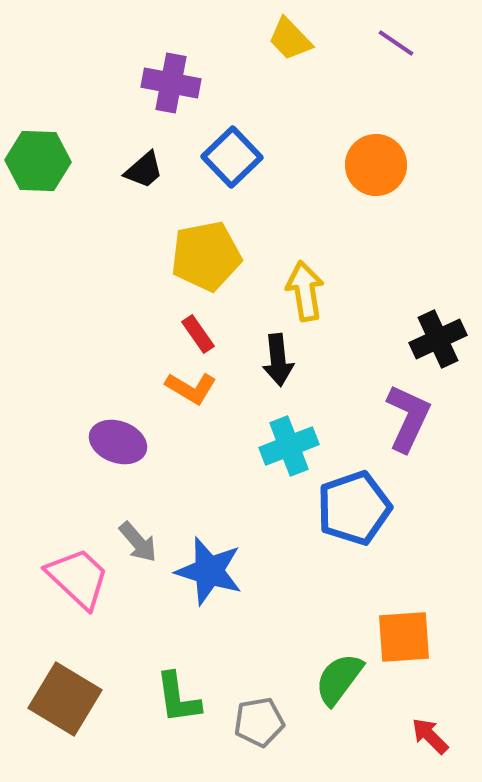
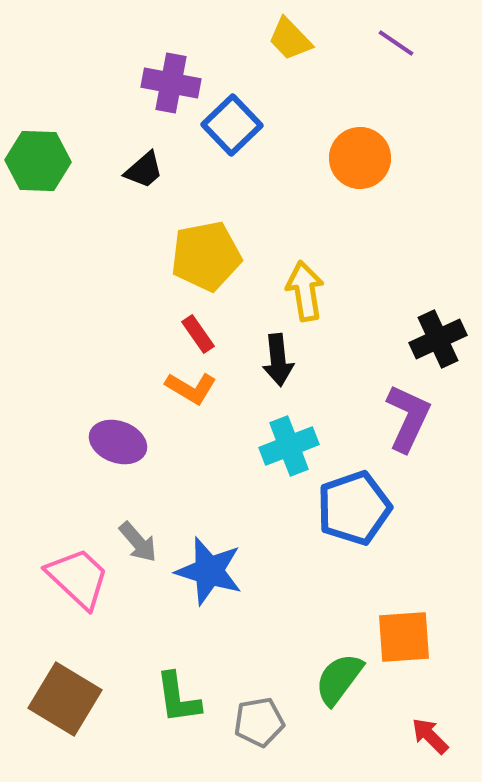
blue square: moved 32 px up
orange circle: moved 16 px left, 7 px up
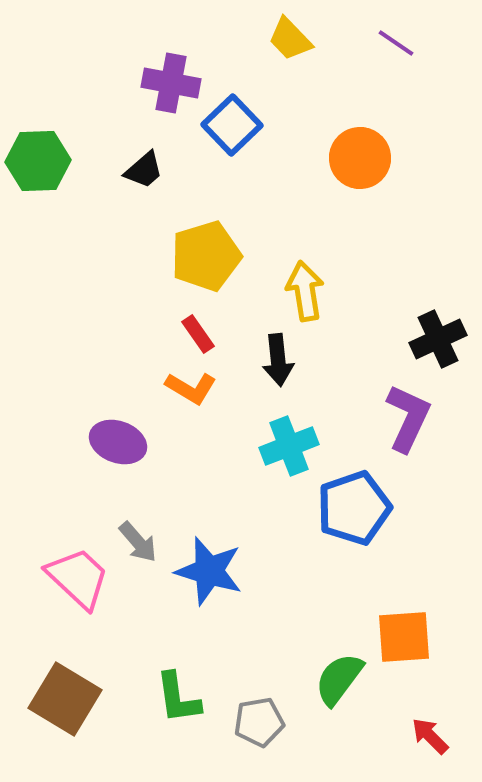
green hexagon: rotated 4 degrees counterclockwise
yellow pentagon: rotated 6 degrees counterclockwise
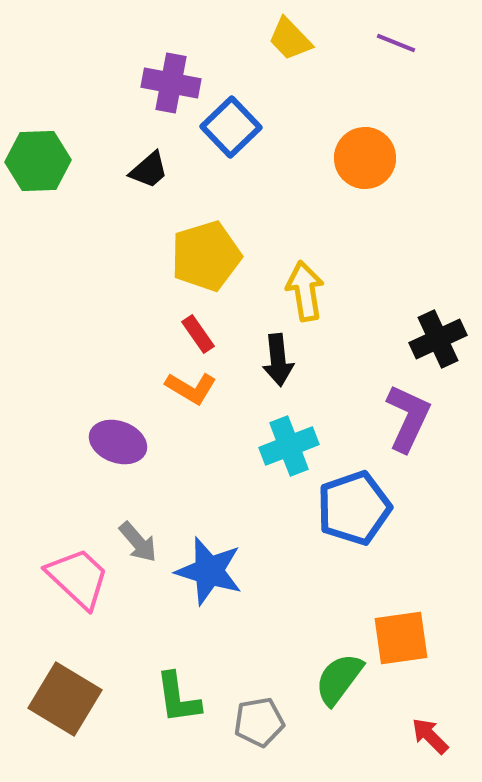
purple line: rotated 12 degrees counterclockwise
blue square: moved 1 px left, 2 px down
orange circle: moved 5 px right
black trapezoid: moved 5 px right
orange square: moved 3 px left, 1 px down; rotated 4 degrees counterclockwise
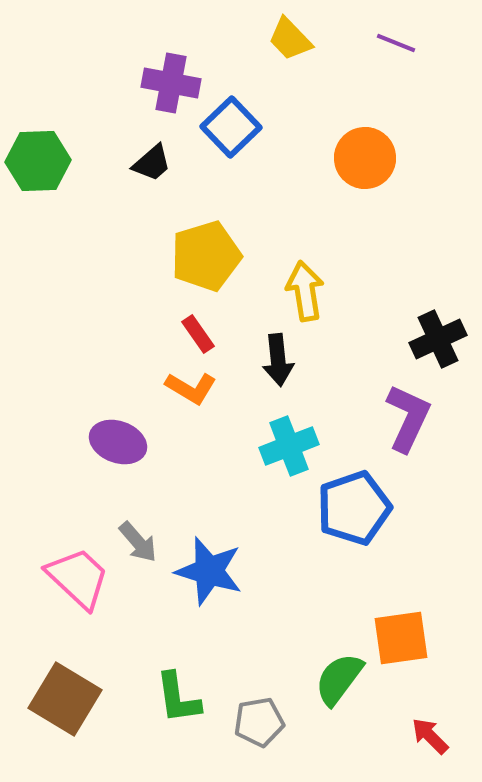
black trapezoid: moved 3 px right, 7 px up
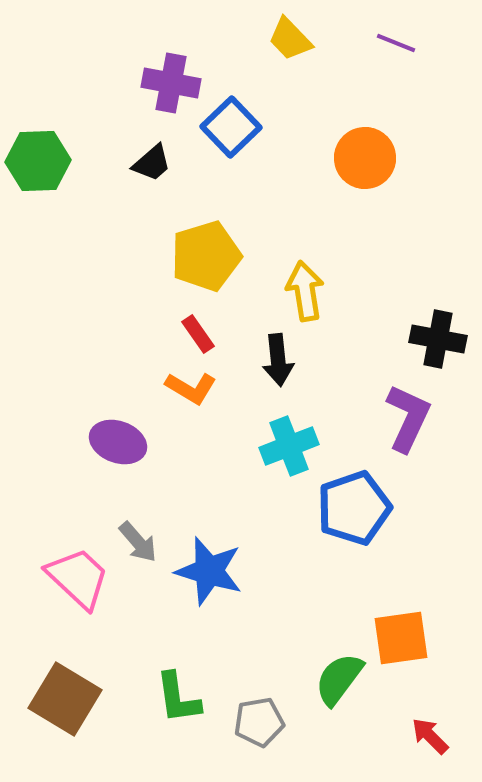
black cross: rotated 36 degrees clockwise
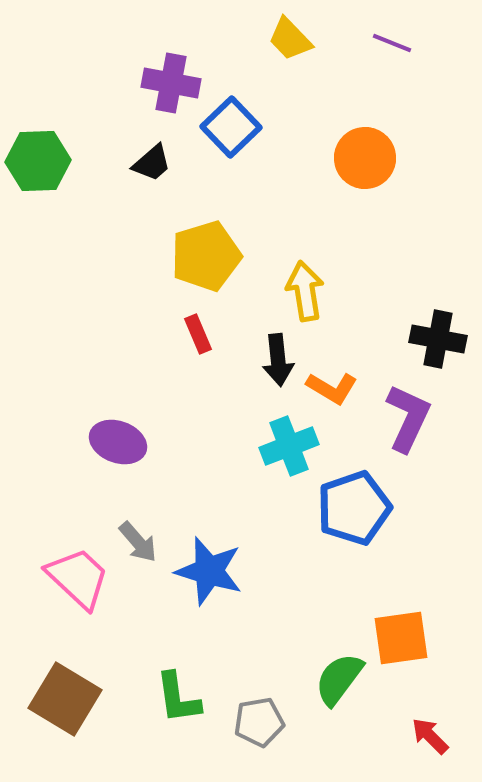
purple line: moved 4 px left
red rectangle: rotated 12 degrees clockwise
orange L-shape: moved 141 px right
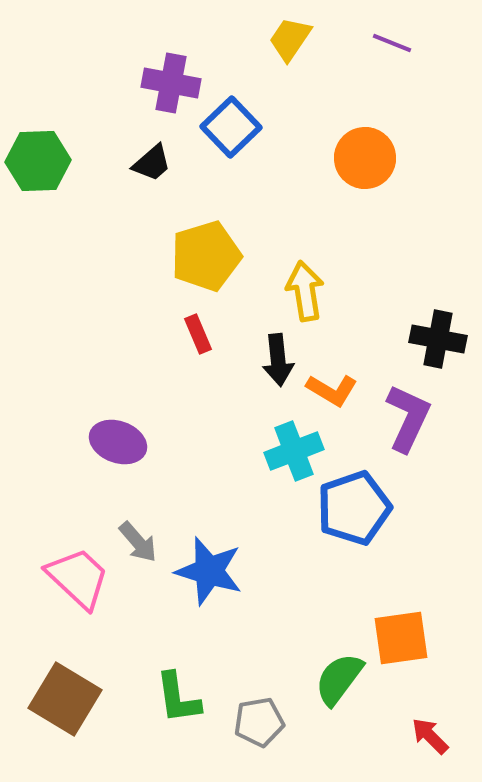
yellow trapezoid: rotated 78 degrees clockwise
orange L-shape: moved 2 px down
cyan cross: moved 5 px right, 5 px down
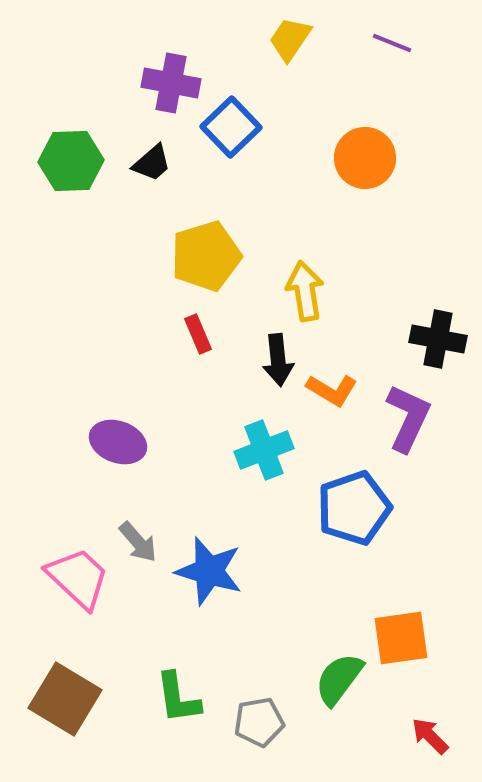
green hexagon: moved 33 px right
cyan cross: moved 30 px left, 1 px up
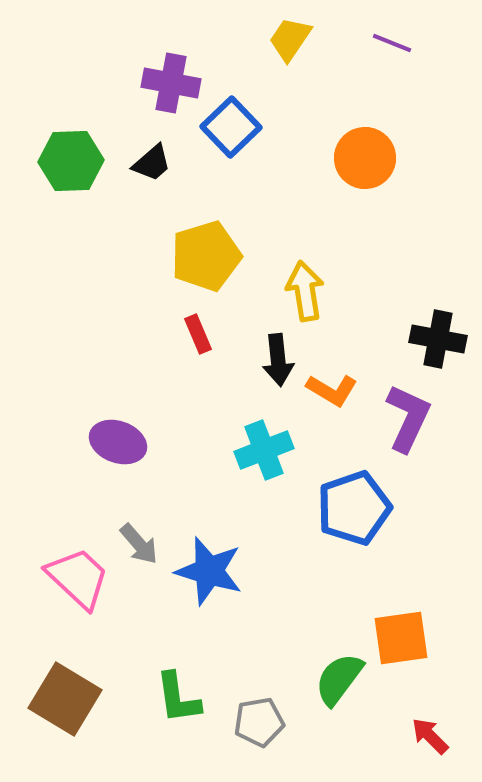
gray arrow: moved 1 px right, 2 px down
